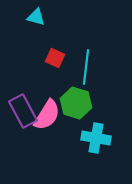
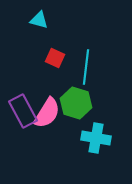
cyan triangle: moved 3 px right, 3 px down
pink semicircle: moved 2 px up
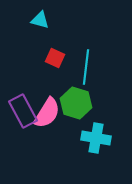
cyan triangle: moved 1 px right
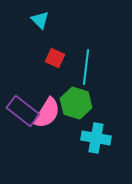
cyan triangle: rotated 30 degrees clockwise
purple rectangle: rotated 24 degrees counterclockwise
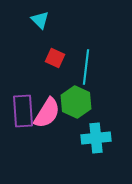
green hexagon: moved 1 px up; rotated 8 degrees clockwise
purple rectangle: rotated 48 degrees clockwise
cyan cross: rotated 16 degrees counterclockwise
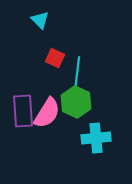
cyan line: moved 9 px left, 7 px down
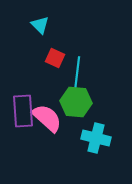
cyan triangle: moved 5 px down
green hexagon: rotated 20 degrees counterclockwise
pink semicircle: moved 5 px down; rotated 80 degrees counterclockwise
cyan cross: rotated 20 degrees clockwise
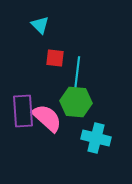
red square: rotated 18 degrees counterclockwise
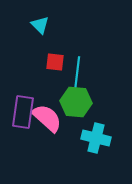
red square: moved 4 px down
purple rectangle: moved 1 px down; rotated 12 degrees clockwise
